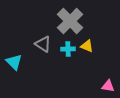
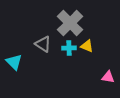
gray cross: moved 2 px down
cyan cross: moved 1 px right, 1 px up
pink triangle: moved 9 px up
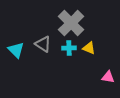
gray cross: moved 1 px right
yellow triangle: moved 2 px right, 2 px down
cyan triangle: moved 2 px right, 12 px up
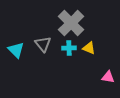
gray triangle: rotated 18 degrees clockwise
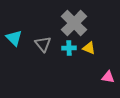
gray cross: moved 3 px right
cyan triangle: moved 2 px left, 12 px up
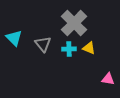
cyan cross: moved 1 px down
pink triangle: moved 2 px down
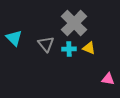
gray triangle: moved 3 px right
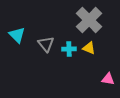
gray cross: moved 15 px right, 3 px up
cyan triangle: moved 3 px right, 3 px up
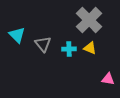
gray triangle: moved 3 px left
yellow triangle: moved 1 px right
